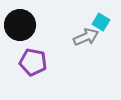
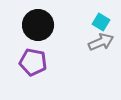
black circle: moved 18 px right
gray arrow: moved 15 px right, 5 px down
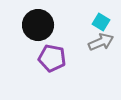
purple pentagon: moved 19 px right, 4 px up
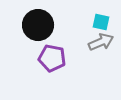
cyan square: rotated 18 degrees counterclockwise
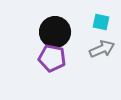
black circle: moved 17 px right, 7 px down
gray arrow: moved 1 px right, 7 px down
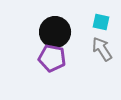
gray arrow: rotated 100 degrees counterclockwise
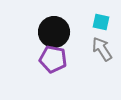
black circle: moved 1 px left
purple pentagon: moved 1 px right, 1 px down
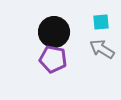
cyan square: rotated 18 degrees counterclockwise
gray arrow: rotated 25 degrees counterclockwise
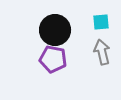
black circle: moved 1 px right, 2 px up
gray arrow: moved 3 px down; rotated 45 degrees clockwise
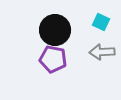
cyan square: rotated 30 degrees clockwise
gray arrow: rotated 80 degrees counterclockwise
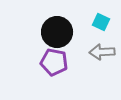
black circle: moved 2 px right, 2 px down
purple pentagon: moved 1 px right, 3 px down
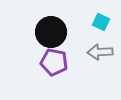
black circle: moved 6 px left
gray arrow: moved 2 px left
